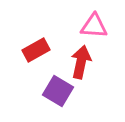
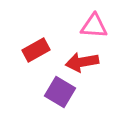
red arrow: moved 1 px right; rotated 112 degrees counterclockwise
purple square: moved 2 px right, 1 px down
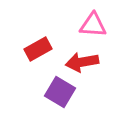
pink triangle: moved 1 px left, 1 px up
red rectangle: moved 2 px right, 1 px up
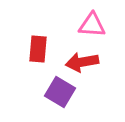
pink triangle: moved 1 px left
red rectangle: rotated 56 degrees counterclockwise
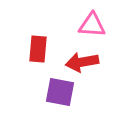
purple square: rotated 20 degrees counterclockwise
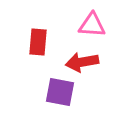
red rectangle: moved 7 px up
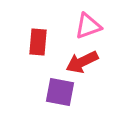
pink triangle: moved 4 px left, 1 px down; rotated 24 degrees counterclockwise
red arrow: rotated 16 degrees counterclockwise
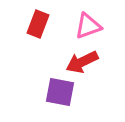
red rectangle: moved 18 px up; rotated 16 degrees clockwise
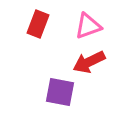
red arrow: moved 7 px right
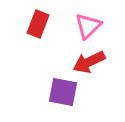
pink triangle: rotated 24 degrees counterclockwise
purple square: moved 3 px right
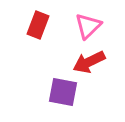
red rectangle: moved 1 px down
